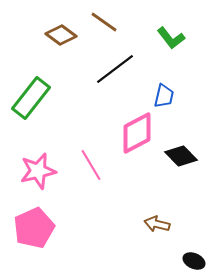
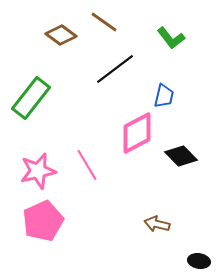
pink line: moved 4 px left
pink pentagon: moved 9 px right, 7 px up
black ellipse: moved 5 px right; rotated 15 degrees counterclockwise
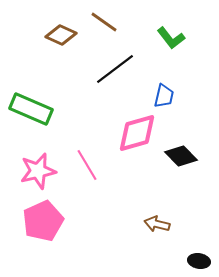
brown diamond: rotated 12 degrees counterclockwise
green rectangle: moved 11 px down; rotated 75 degrees clockwise
pink diamond: rotated 12 degrees clockwise
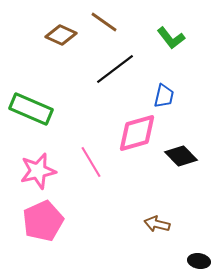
pink line: moved 4 px right, 3 px up
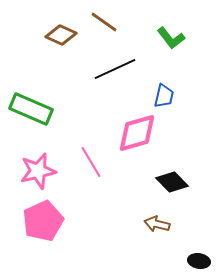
black line: rotated 12 degrees clockwise
black diamond: moved 9 px left, 26 px down
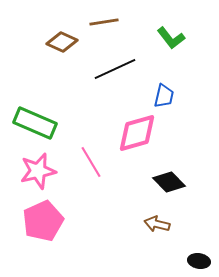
brown line: rotated 44 degrees counterclockwise
brown diamond: moved 1 px right, 7 px down
green rectangle: moved 4 px right, 14 px down
black diamond: moved 3 px left
